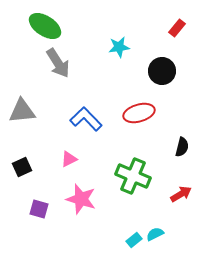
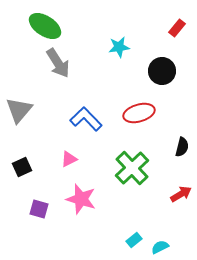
gray triangle: moved 3 px left, 1 px up; rotated 44 degrees counterclockwise
green cross: moved 1 px left, 8 px up; rotated 24 degrees clockwise
cyan semicircle: moved 5 px right, 13 px down
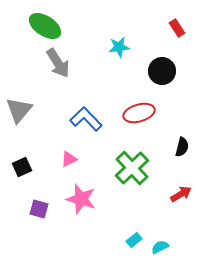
red rectangle: rotated 72 degrees counterclockwise
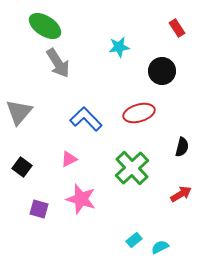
gray triangle: moved 2 px down
black square: rotated 30 degrees counterclockwise
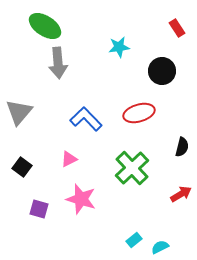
gray arrow: rotated 28 degrees clockwise
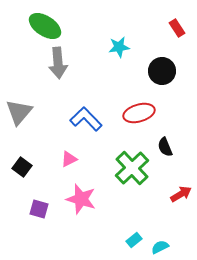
black semicircle: moved 17 px left; rotated 144 degrees clockwise
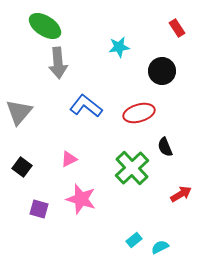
blue L-shape: moved 13 px up; rotated 8 degrees counterclockwise
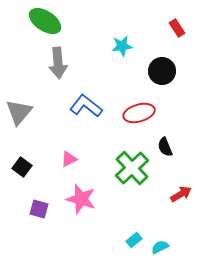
green ellipse: moved 5 px up
cyan star: moved 3 px right, 1 px up
